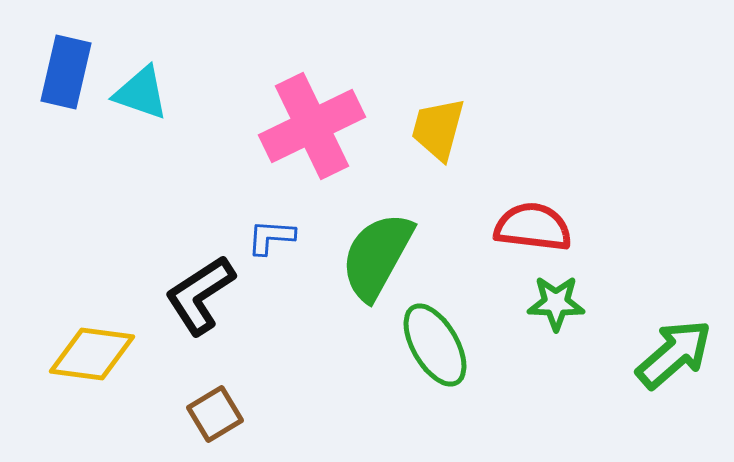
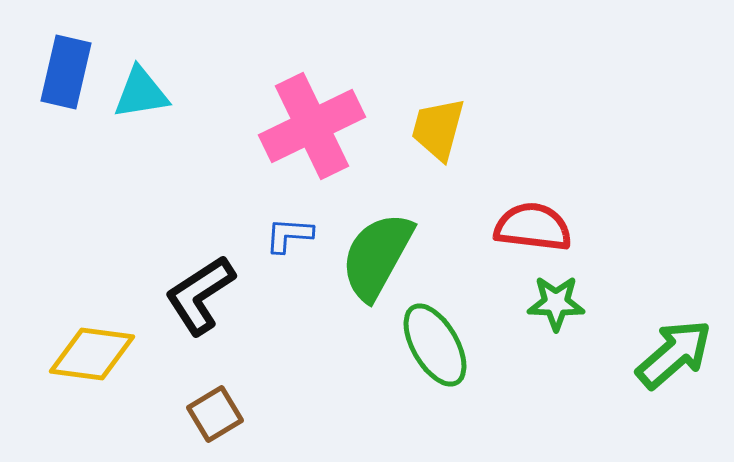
cyan triangle: rotated 28 degrees counterclockwise
blue L-shape: moved 18 px right, 2 px up
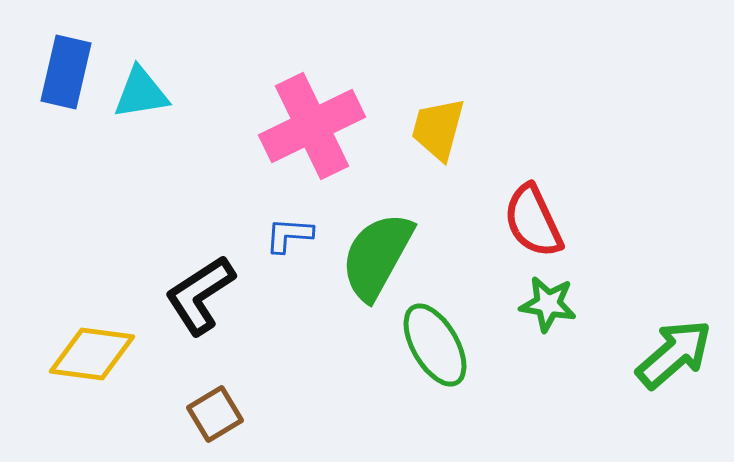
red semicircle: moved 6 px up; rotated 122 degrees counterclockwise
green star: moved 8 px left, 1 px down; rotated 8 degrees clockwise
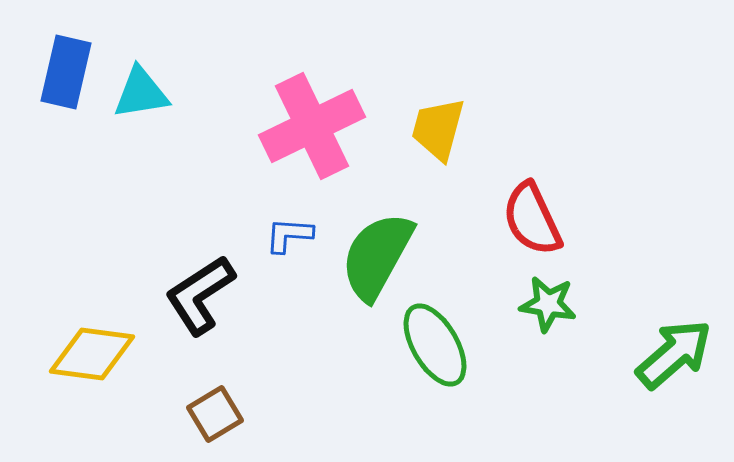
red semicircle: moved 1 px left, 2 px up
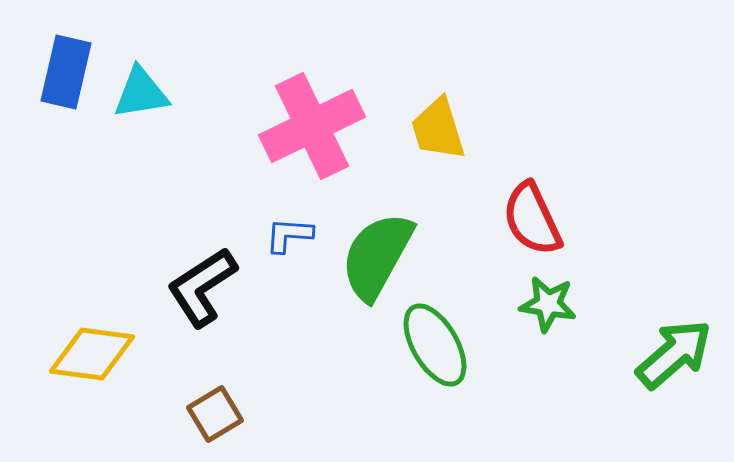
yellow trapezoid: rotated 32 degrees counterclockwise
black L-shape: moved 2 px right, 8 px up
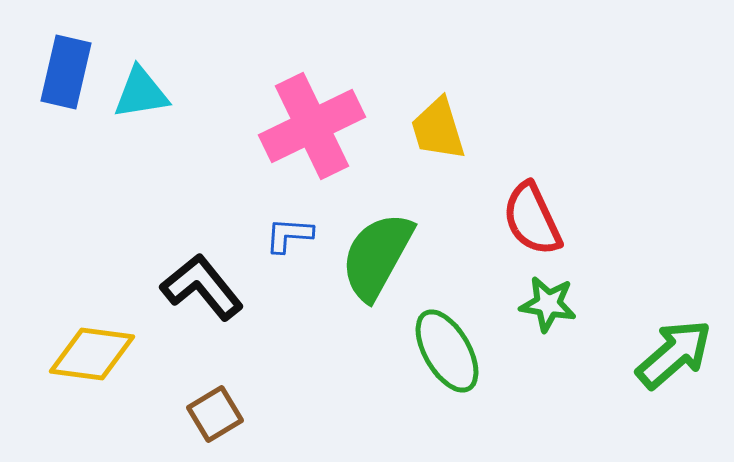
black L-shape: rotated 84 degrees clockwise
green ellipse: moved 12 px right, 6 px down
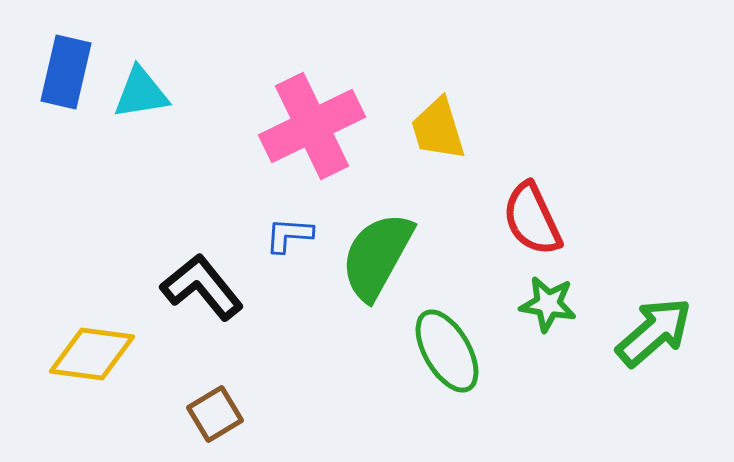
green arrow: moved 20 px left, 22 px up
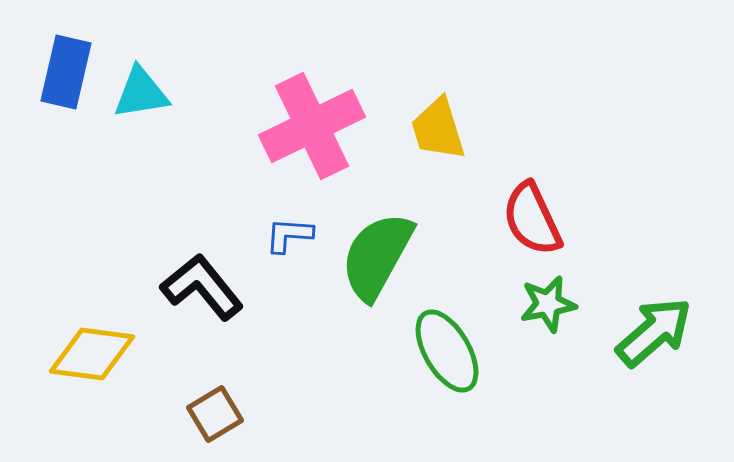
green star: rotated 20 degrees counterclockwise
